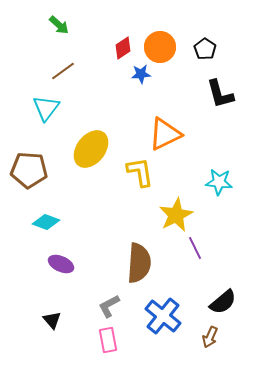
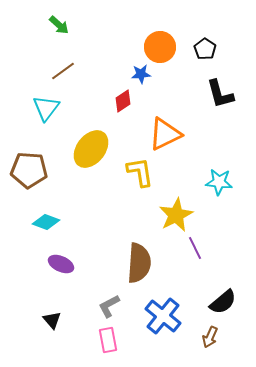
red diamond: moved 53 px down
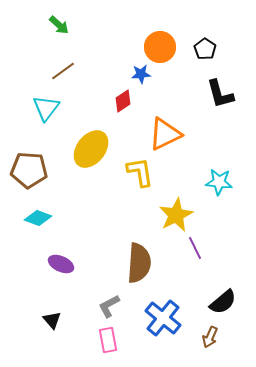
cyan diamond: moved 8 px left, 4 px up
blue cross: moved 2 px down
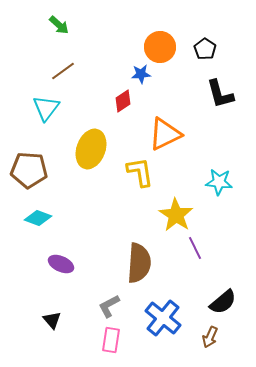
yellow ellipse: rotated 18 degrees counterclockwise
yellow star: rotated 12 degrees counterclockwise
pink rectangle: moved 3 px right; rotated 20 degrees clockwise
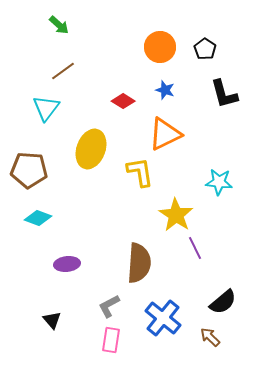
blue star: moved 24 px right, 16 px down; rotated 24 degrees clockwise
black L-shape: moved 4 px right
red diamond: rotated 65 degrees clockwise
purple ellipse: moved 6 px right; rotated 30 degrees counterclockwise
brown arrow: rotated 110 degrees clockwise
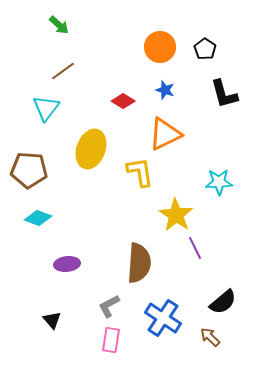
cyan star: rotated 8 degrees counterclockwise
blue cross: rotated 6 degrees counterclockwise
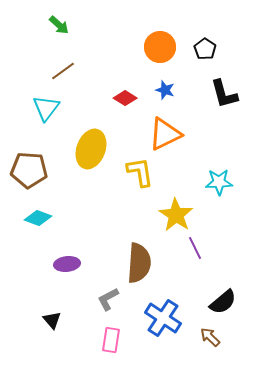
red diamond: moved 2 px right, 3 px up
gray L-shape: moved 1 px left, 7 px up
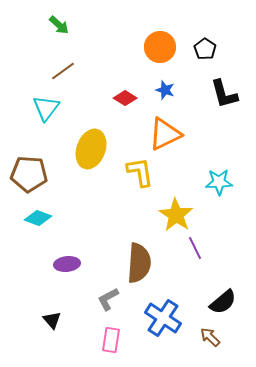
brown pentagon: moved 4 px down
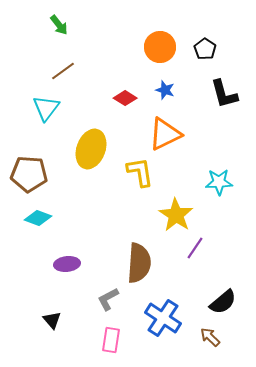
green arrow: rotated 10 degrees clockwise
purple line: rotated 60 degrees clockwise
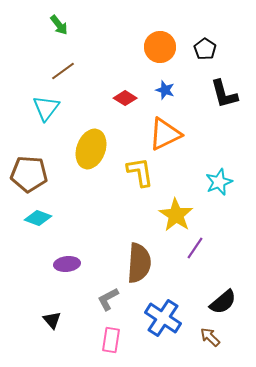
cyan star: rotated 20 degrees counterclockwise
